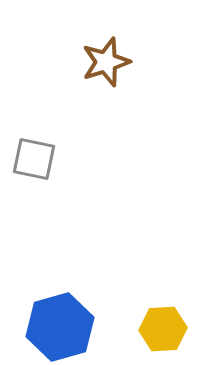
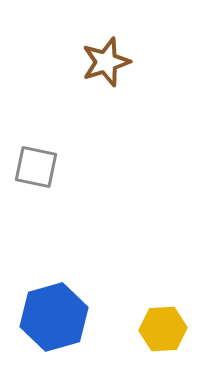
gray square: moved 2 px right, 8 px down
blue hexagon: moved 6 px left, 10 px up
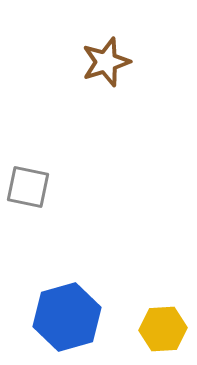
gray square: moved 8 px left, 20 px down
blue hexagon: moved 13 px right
